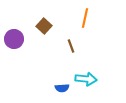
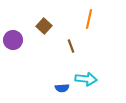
orange line: moved 4 px right, 1 px down
purple circle: moved 1 px left, 1 px down
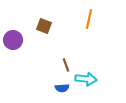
brown square: rotated 21 degrees counterclockwise
brown line: moved 5 px left, 19 px down
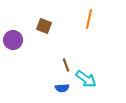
cyan arrow: rotated 30 degrees clockwise
